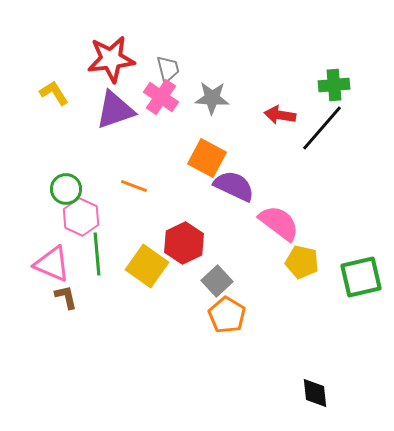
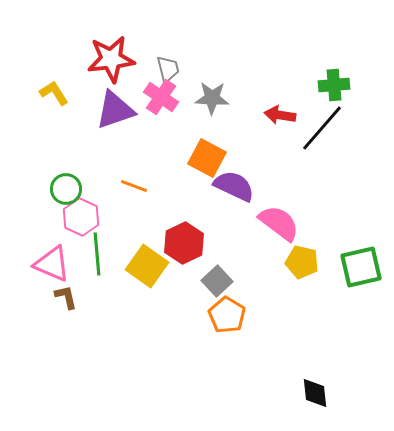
green square: moved 10 px up
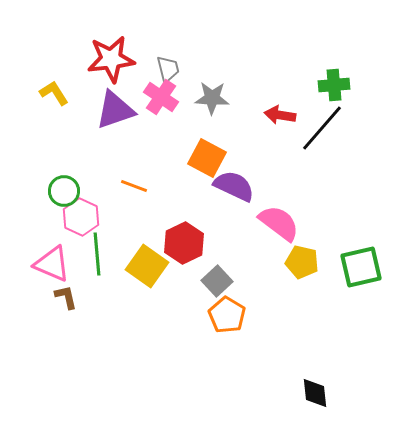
green circle: moved 2 px left, 2 px down
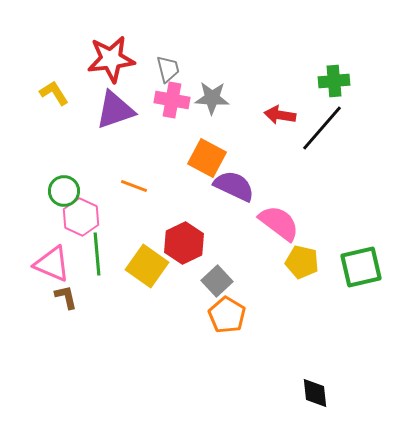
green cross: moved 4 px up
pink cross: moved 11 px right, 3 px down; rotated 24 degrees counterclockwise
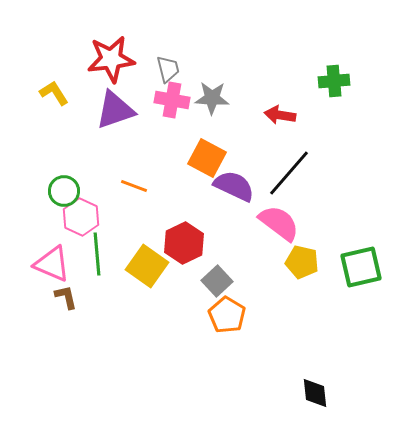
black line: moved 33 px left, 45 px down
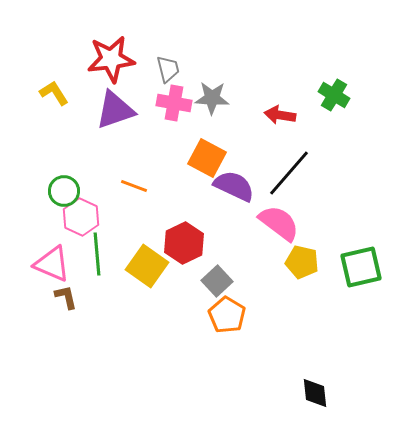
green cross: moved 14 px down; rotated 36 degrees clockwise
pink cross: moved 2 px right, 3 px down
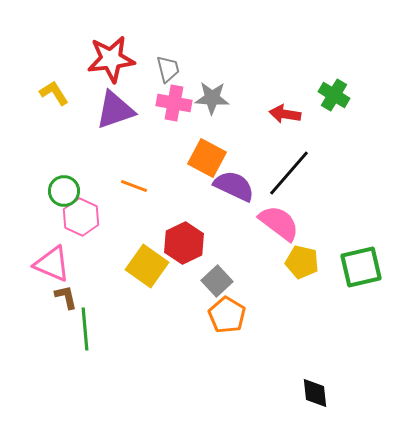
red arrow: moved 5 px right, 1 px up
green line: moved 12 px left, 75 px down
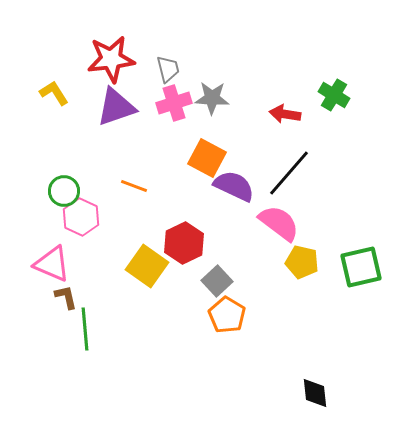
pink cross: rotated 28 degrees counterclockwise
purple triangle: moved 1 px right, 3 px up
